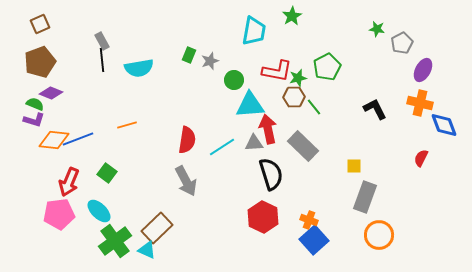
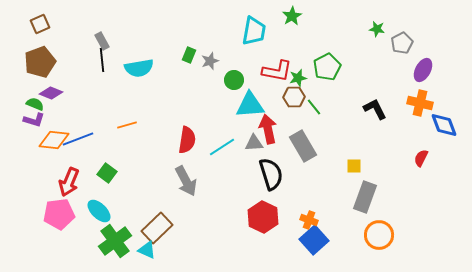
gray rectangle at (303, 146): rotated 16 degrees clockwise
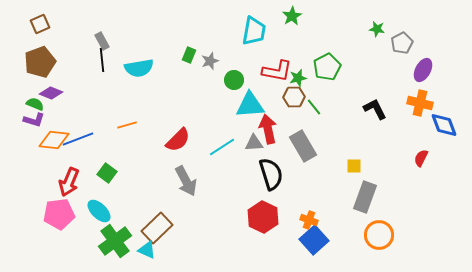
red semicircle at (187, 140): moved 9 px left; rotated 36 degrees clockwise
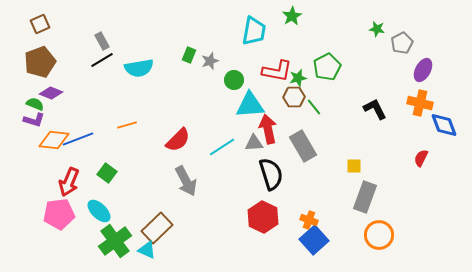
black line at (102, 60): rotated 65 degrees clockwise
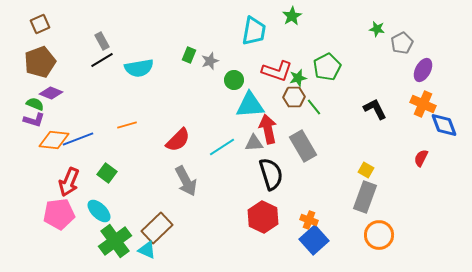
red L-shape at (277, 71): rotated 8 degrees clockwise
orange cross at (420, 103): moved 3 px right, 1 px down; rotated 10 degrees clockwise
yellow square at (354, 166): moved 12 px right, 4 px down; rotated 28 degrees clockwise
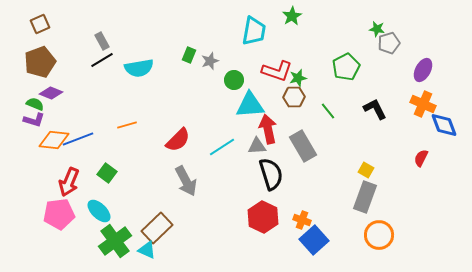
gray pentagon at (402, 43): moved 13 px left; rotated 10 degrees clockwise
green pentagon at (327, 67): moved 19 px right
green line at (314, 107): moved 14 px right, 4 px down
gray triangle at (254, 143): moved 3 px right, 3 px down
orange cross at (309, 220): moved 7 px left
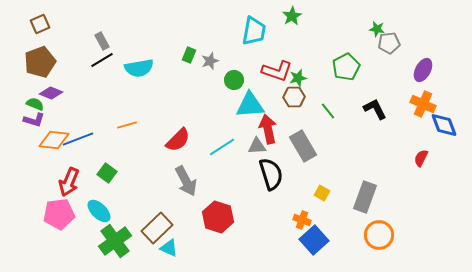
gray pentagon at (389, 43): rotated 10 degrees clockwise
yellow square at (366, 170): moved 44 px left, 23 px down
red hexagon at (263, 217): moved 45 px left; rotated 8 degrees counterclockwise
cyan triangle at (147, 250): moved 22 px right, 2 px up
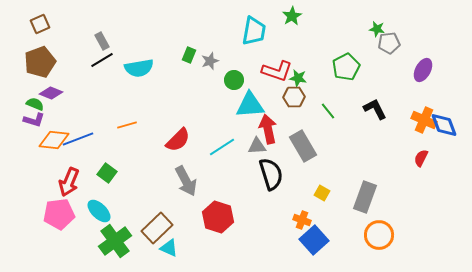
green star at (298, 78): rotated 24 degrees clockwise
orange cross at (423, 104): moved 1 px right, 16 px down
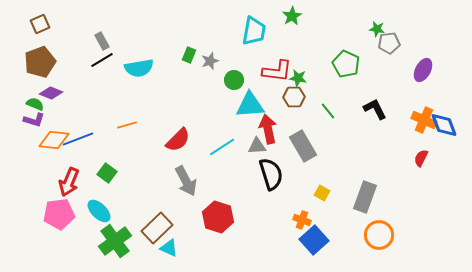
green pentagon at (346, 67): moved 3 px up; rotated 20 degrees counterclockwise
red L-shape at (277, 71): rotated 12 degrees counterclockwise
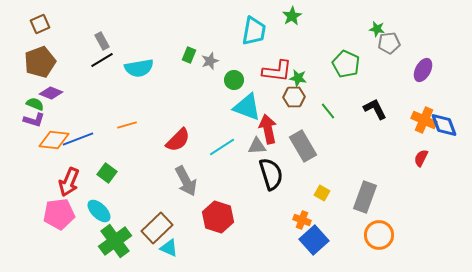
cyan triangle at (250, 105): moved 3 px left, 2 px down; rotated 24 degrees clockwise
